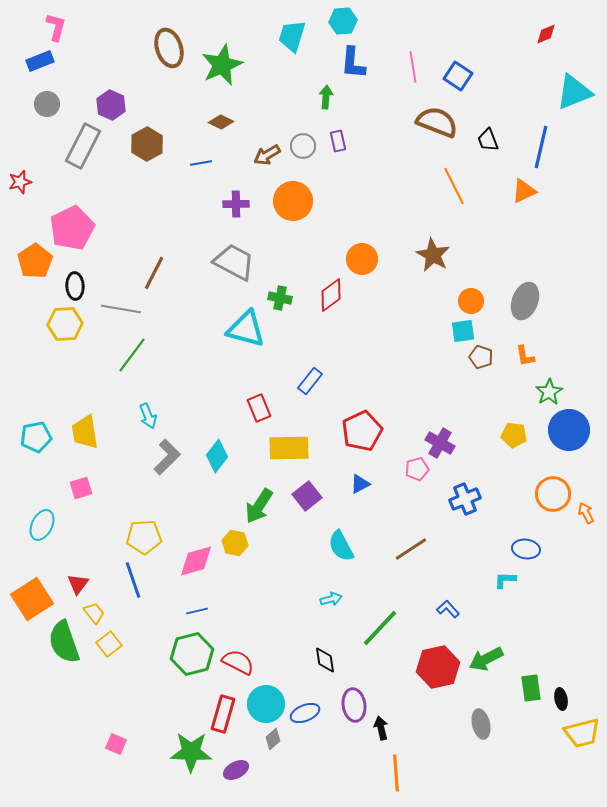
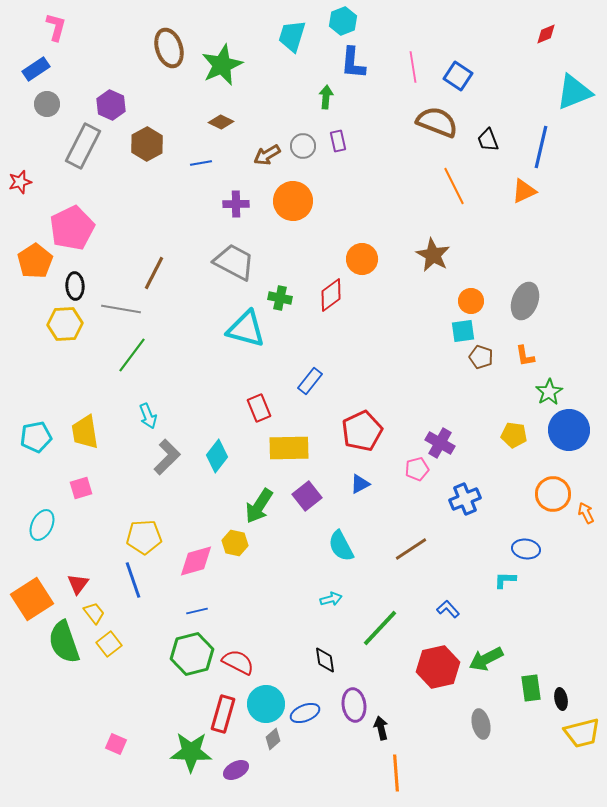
cyan hexagon at (343, 21): rotated 16 degrees counterclockwise
blue rectangle at (40, 61): moved 4 px left, 8 px down; rotated 12 degrees counterclockwise
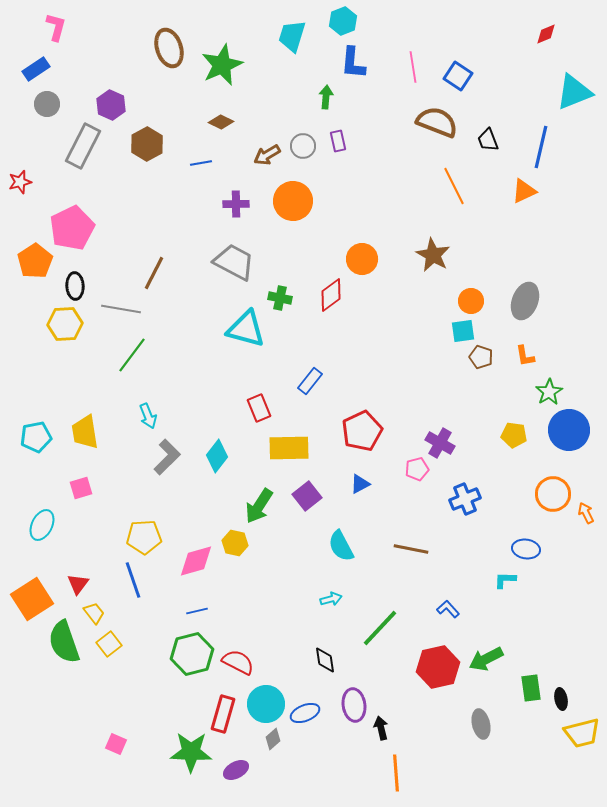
brown line at (411, 549): rotated 44 degrees clockwise
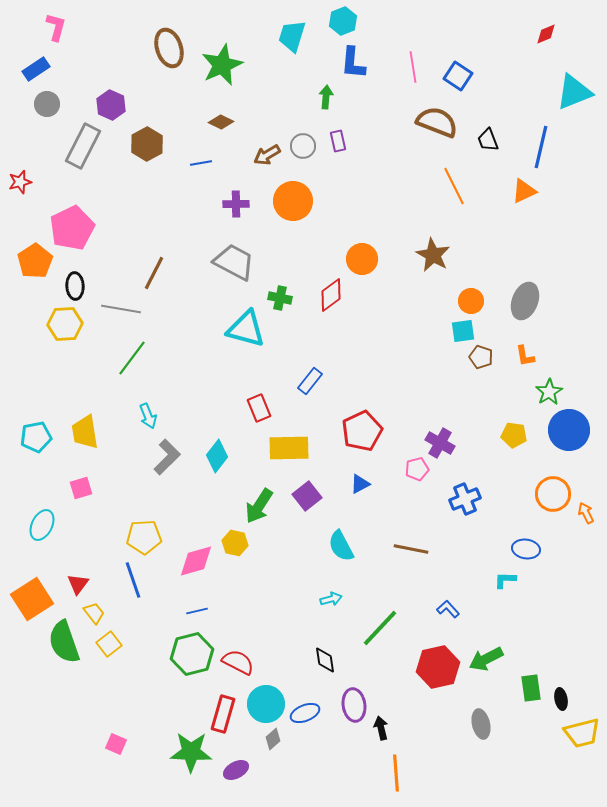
green line at (132, 355): moved 3 px down
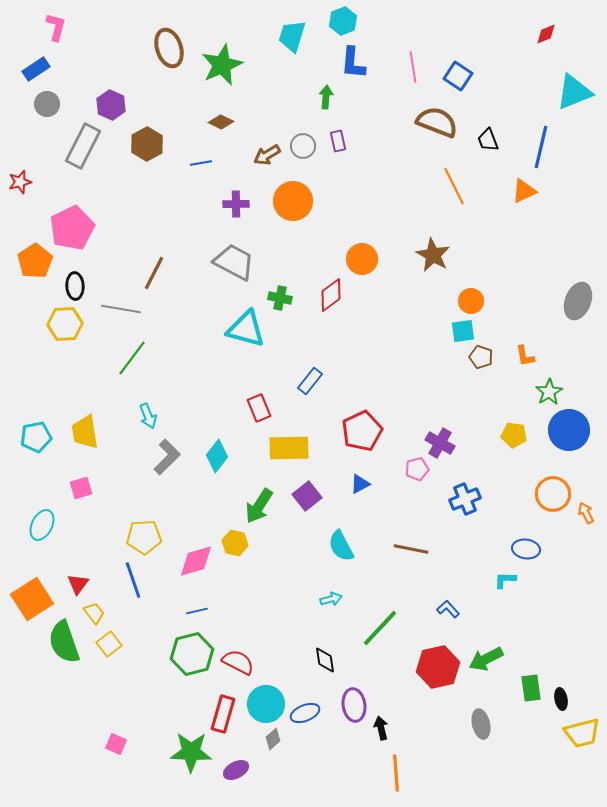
gray ellipse at (525, 301): moved 53 px right
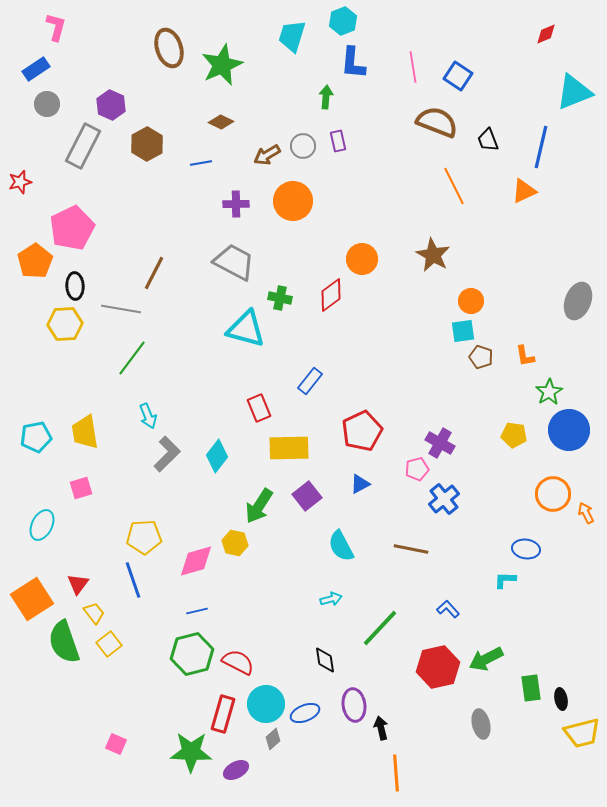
gray L-shape at (167, 457): moved 3 px up
blue cross at (465, 499): moved 21 px left; rotated 16 degrees counterclockwise
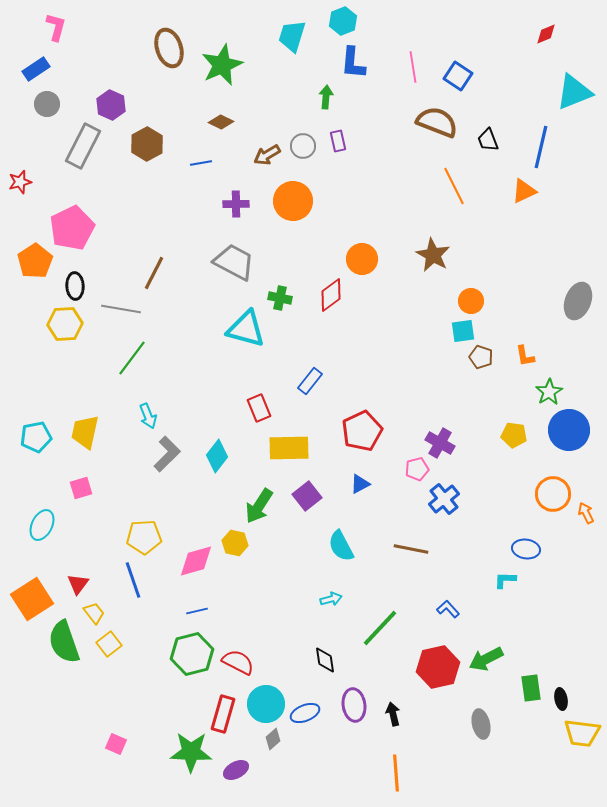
yellow trapezoid at (85, 432): rotated 21 degrees clockwise
black arrow at (381, 728): moved 12 px right, 14 px up
yellow trapezoid at (582, 733): rotated 21 degrees clockwise
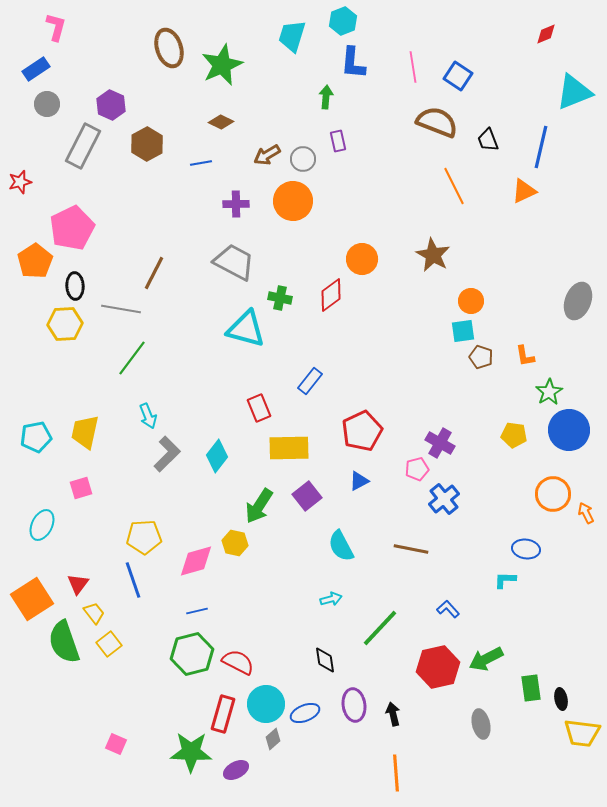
gray circle at (303, 146): moved 13 px down
blue triangle at (360, 484): moved 1 px left, 3 px up
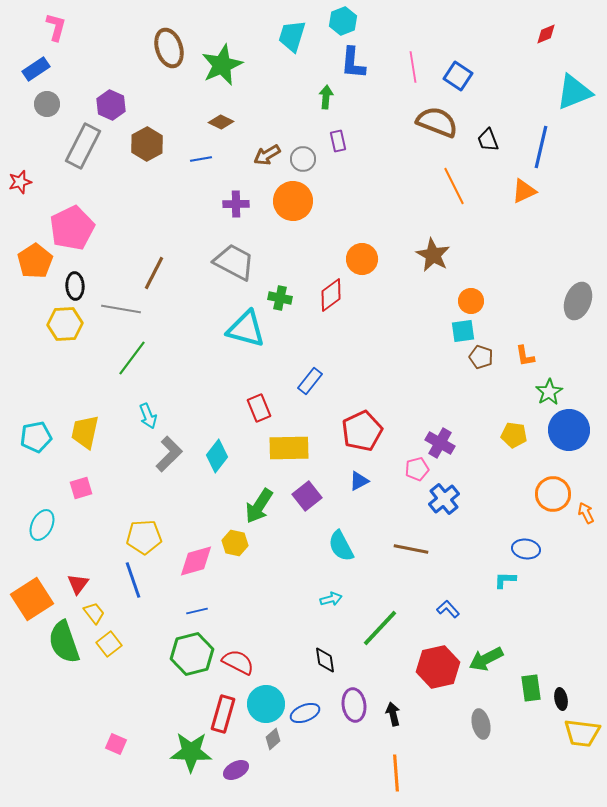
blue line at (201, 163): moved 4 px up
gray L-shape at (167, 454): moved 2 px right
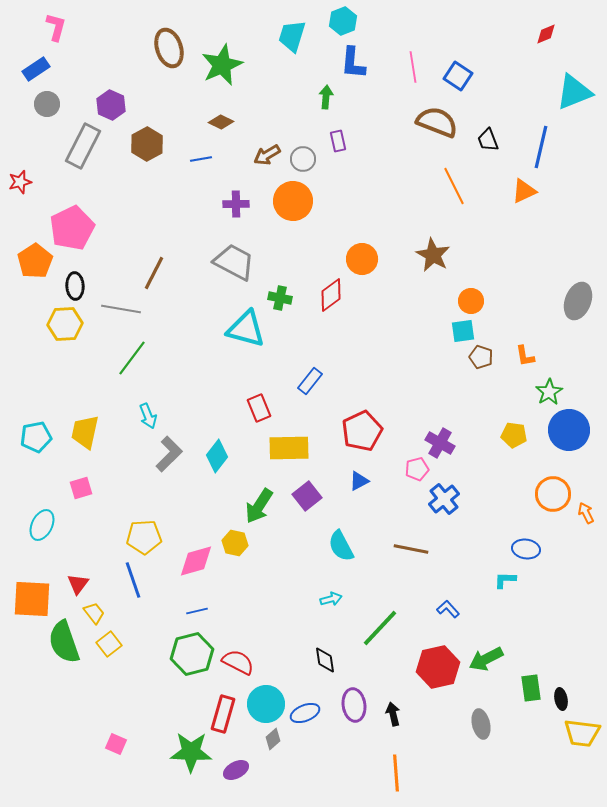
orange square at (32, 599): rotated 36 degrees clockwise
